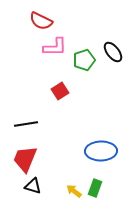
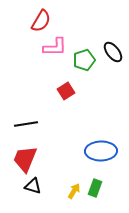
red semicircle: rotated 85 degrees counterclockwise
red square: moved 6 px right
yellow arrow: rotated 84 degrees clockwise
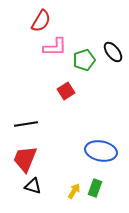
blue ellipse: rotated 12 degrees clockwise
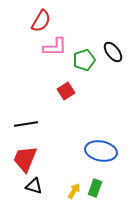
black triangle: moved 1 px right
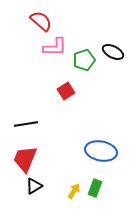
red semicircle: rotated 80 degrees counterclockwise
black ellipse: rotated 25 degrees counterclockwise
black triangle: rotated 48 degrees counterclockwise
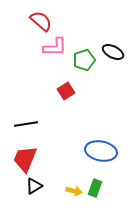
yellow arrow: rotated 70 degrees clockwise
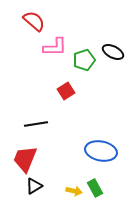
red semicircle: moved 7 px left
black line: moved 10 px right
green rectangle: rotated 48 degrees counterclockwise
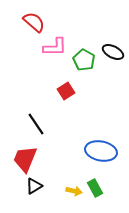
red semicircle: moved 1 px down
green pentagon: rotated 25 degrees counterclockwise
black line: rotated 65 degrees clockwise
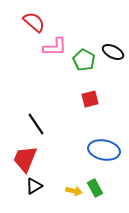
red square: moved 24 px right, 8 px down; rotated 18 degrees clockwise
blue ellipse: moved 3 px right, 1 px up
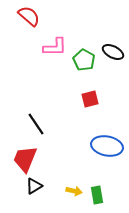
red semicircle: moved 5 px left, 6 px up
blue ellipse: moved 3 px right, 4 px up
green rectangle: moved 2 px right, 7 px down; rotated 18 degrees clockwise
